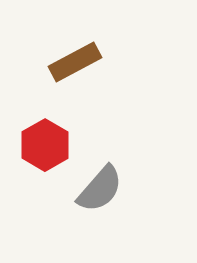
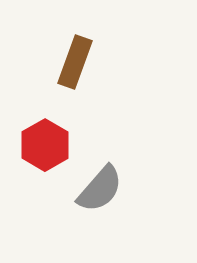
brown rectangle: rotated 42 degrees counterclockwise
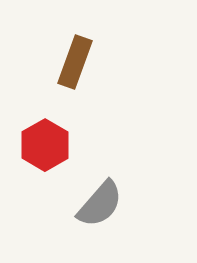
gray semicircle: moved 15 px down
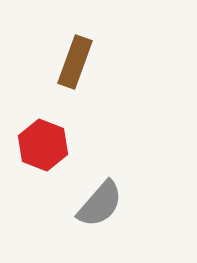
red hexagon: moved 2 px left; rotated 9 degrees counterclockwise
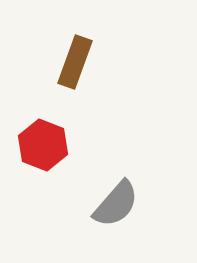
gray semicircle: moved 16 px right
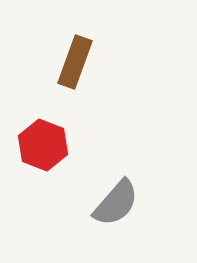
gray semicircle: moved 1 px up
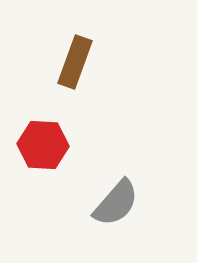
red hexagon: rotated 18 degrees counterclockwise
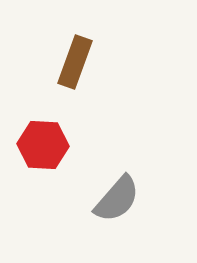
gray semicircle: moved 1 px right, 4 px up
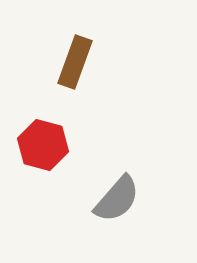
red hexagon: rotated 12 degrees clockwise
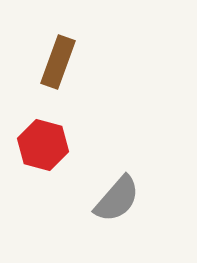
brown rectangle: moved 17 px left
